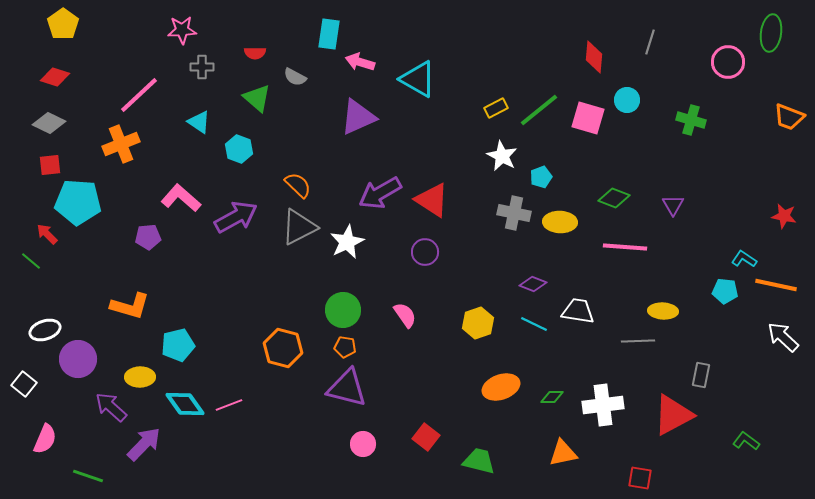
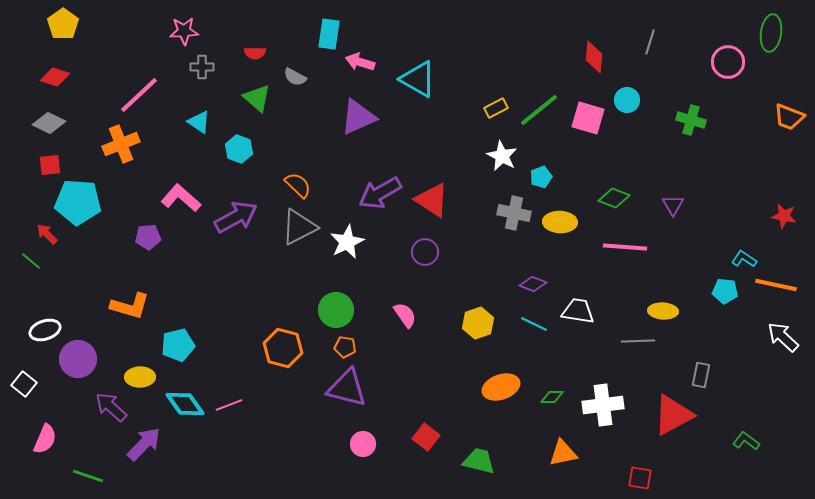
pink star at (182, 30): moved 2 px right, 1 px down
green circle at (343, 310): moved 7 px left
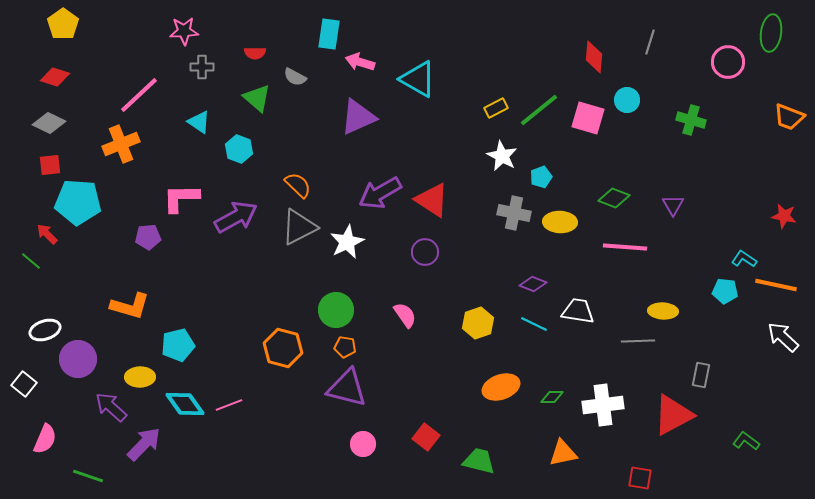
pink L-shape at (181, 198): rotated 42 degrees counterclockwise
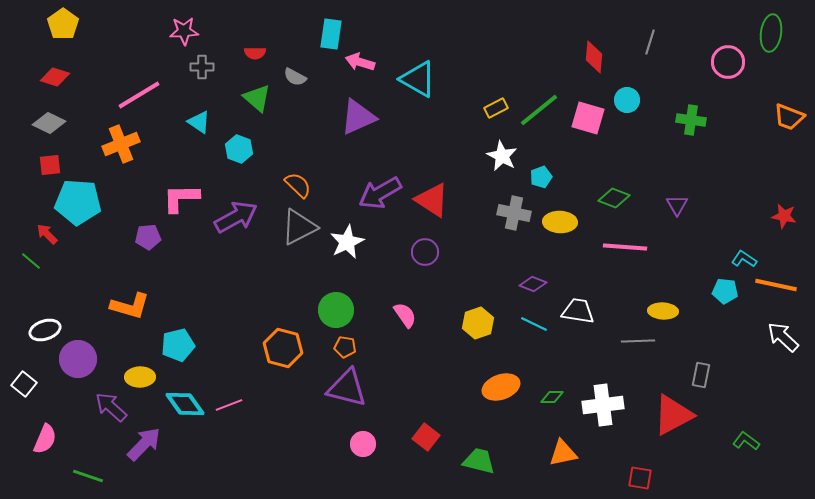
cyan rectangle at (329, 34): moved 2 px right
pink line at (139, 95): rotated 12 degrees clockwise
green cross at (691, 120): rotated 8 degrees counterclockwise
purple triangle at (673, 205): moved 4 px right
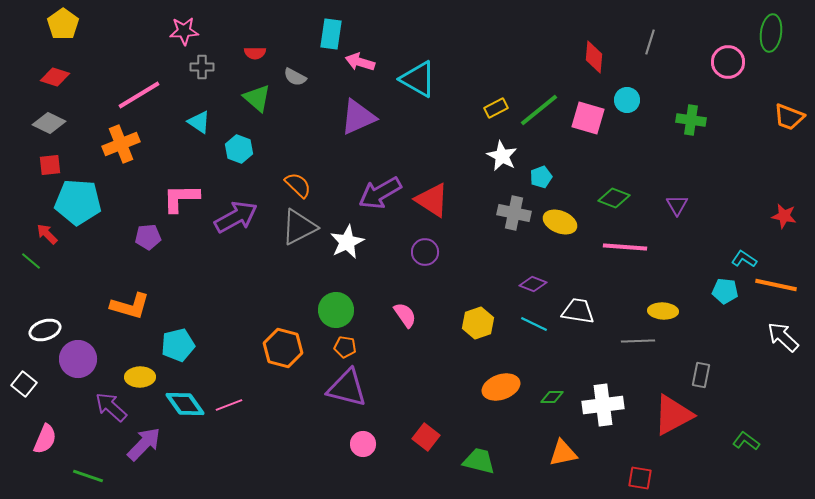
yellow ellipse at (560, 222): rotated 20 degrees clockwise
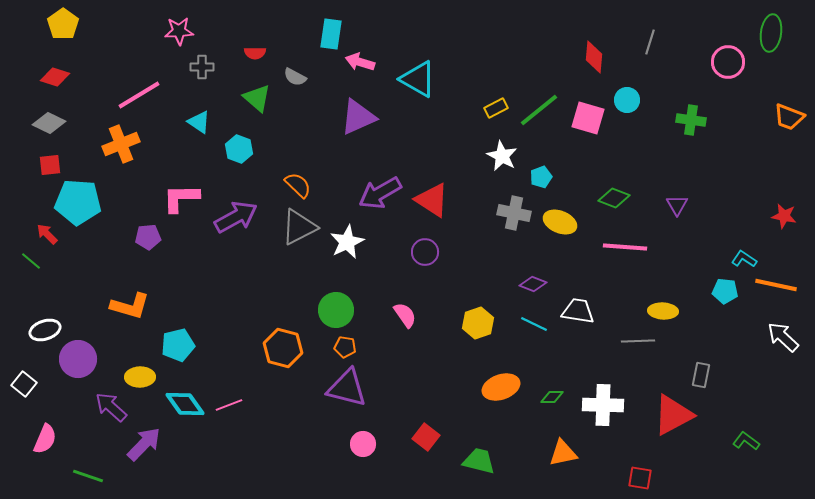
pink star at (184, 31): moved 5 px left
white cross at (603, 405): rotated 9 degrees clockwise
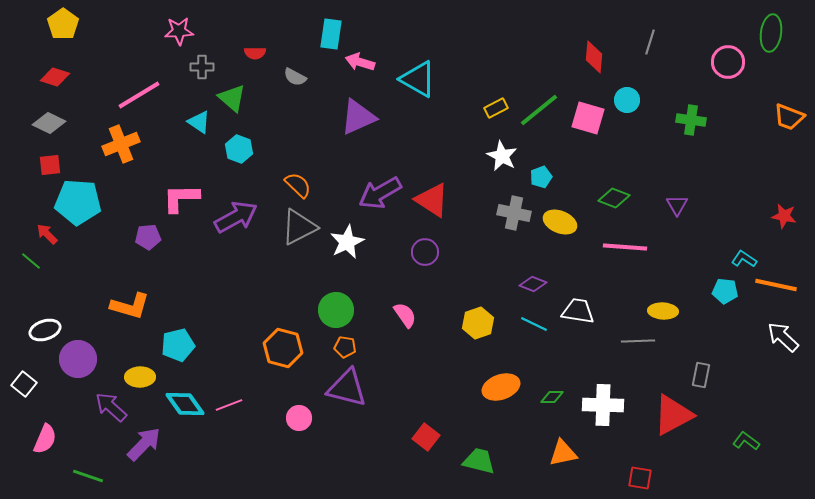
green triangle at (257, 98): moved 25 px left
pink circle at (363, 444): moved 64 px left, 26 px up
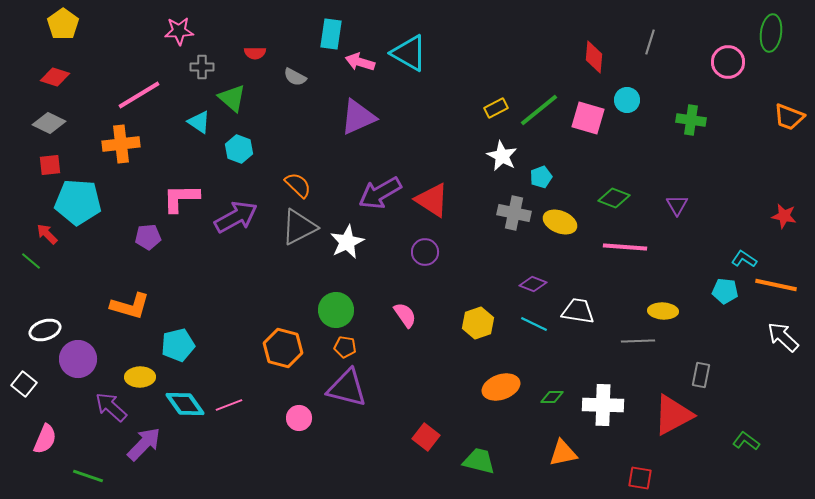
cyan triangle at (418, 79): moved 9 px left, 26 px up
orange cross at (121, 144): rotated 15 degrees clockwise
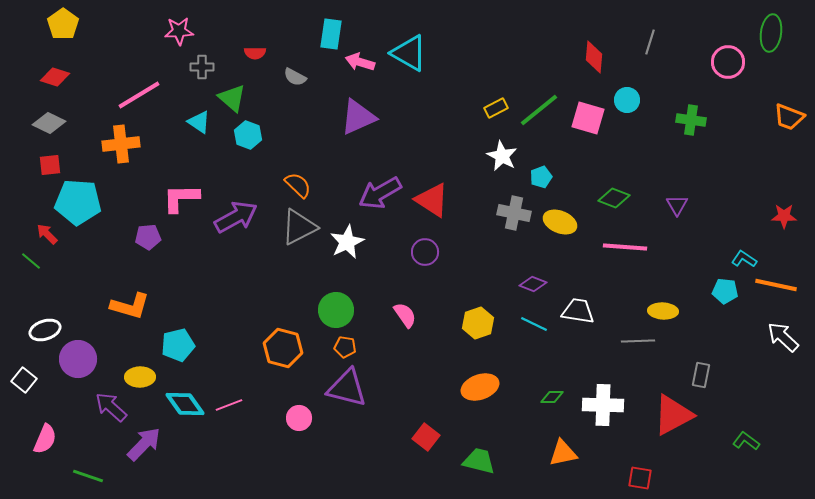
cyan hexagon at (239, 149): moved 9 px right, 14 px up
red star at (784, 216): rotated 10 degrees counterclockwise
white square at (24, 384): moved 4 px up
orange ellipse at (501, 387): moved 21 px left
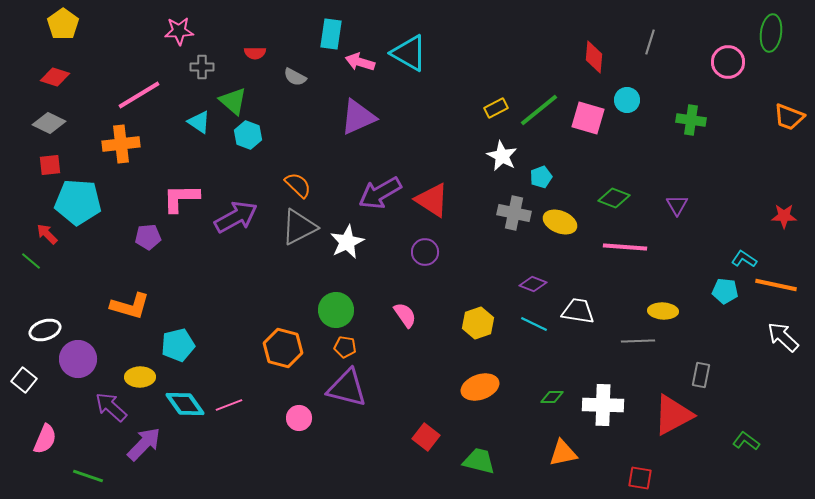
green triangle at (232, 98): moved 1 px right, 3 px down
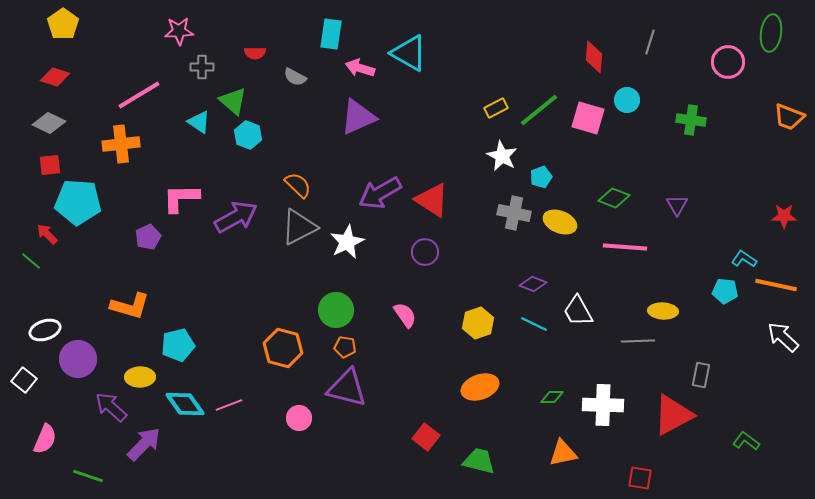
pink arrow at (360, 62): moved 6 px down
purple pentagon at (148, 237): rotated 20 degrees counterclockwise
white trapezoid at (578, 311): rotated 128 degrees counterclockwise
